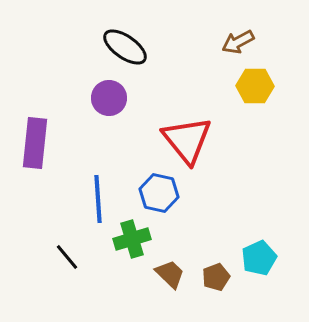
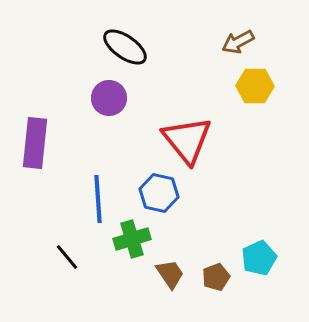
brown trapezoid: rotated 12 degrees clockwise
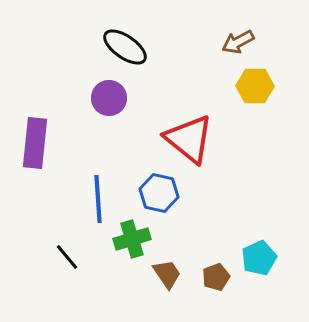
red triangle: moved 2 px right, 1 px up; rotated 12 degrees counterclockwise
brown trapezoid: moved 3 px left
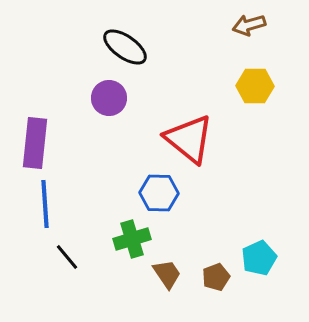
brown arrow: moved 11 px right, 17 px up; rotated 12 degrees clockwise
blue hexagon: rotated 12 degrees counterclockwise
blue line: moved 53 px left, 5 px down
